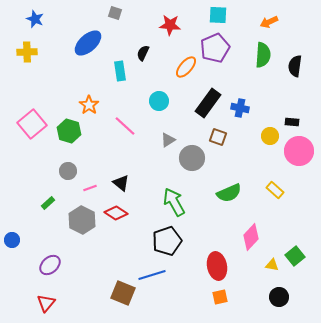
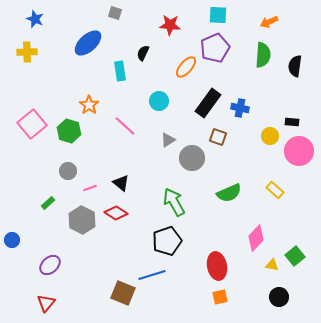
pink diamond at (251, 237): moved 5 px right, 1 px down
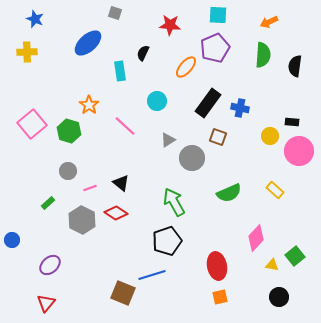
cyan circle at (159, 101): moved 2 px left
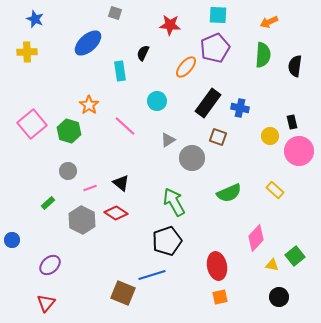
black rectangle at (292, 122): rotated 72 degrees clockwise
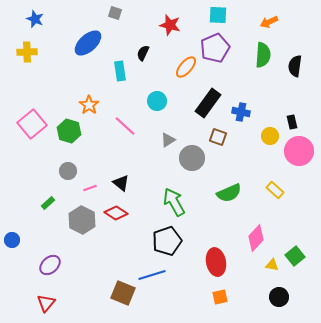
red star at (170, 25): rotated 10 degrees clockwise
blue cross at (240, 108): moved 1 px right, 4 px down
red ellipse at (217, 266): moved 1 px left, 4 px up
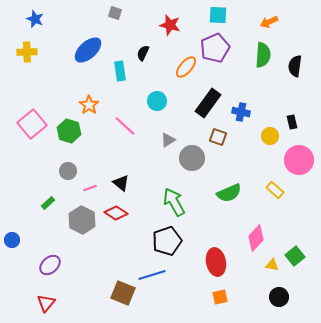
blue ellipse at (88, 43): moved 7 px down
pink circle at (299, 151): moved 9 px down
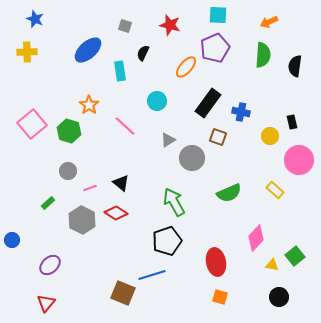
gray square at (115, 13): moved 10 px right, 13 px down
orange square at (220, 297): rotated 28 degrees clockwise
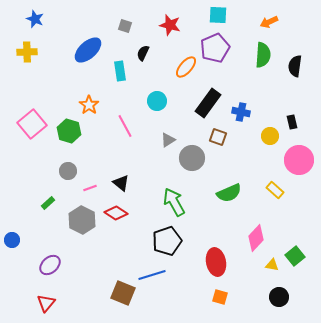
pink line at (125, 126): rotated 20 degrees clockwise
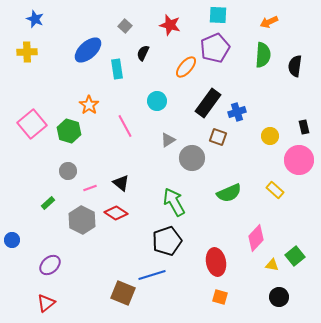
gray square at (125, 26): rotated 24 degrees clockwise
cyan rectangle at (120, 71): moved 3 px left, 2 px up
blue cross at (241, 112): moved 4 px left; rotated 30 degrees counterclockwise
black rectangle at (292, 122): moved 12 px right, 5 px down
red triangle at (46, 303): rotated 12 degrees clockwise
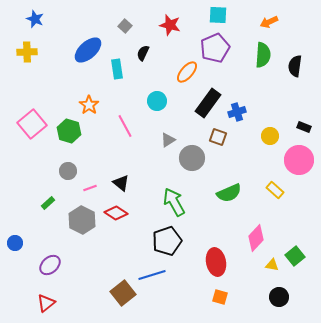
orange ellipse at (186, 67): moved 1 px right, 5 px down
black rectangle at (304, 127): rotated 56 degrees counterclockwise
blue circle at (12, 240): moved 3 px right, 3 px down
brown square at (123, 293): rotated 30 degrees clockwise
